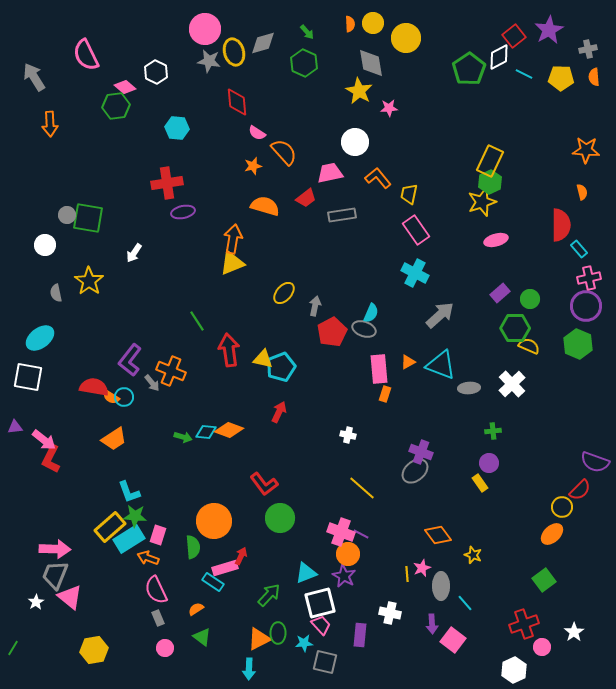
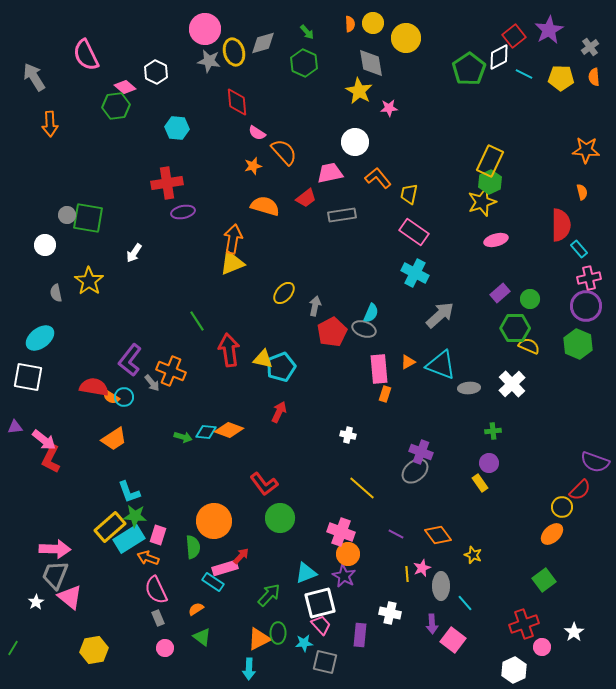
gray cross at (588, 49): moved 2 px right, 2 px up; rotated 24 degrees counterclockwise
pink rectangle at (416, 230): moved 2 px left, 2 px down; rotated 20 degrees counterclockwise
purple line at (361, 534): moved 35 px right
red arrow at (241, 556): rotated 18 degrees clockwise
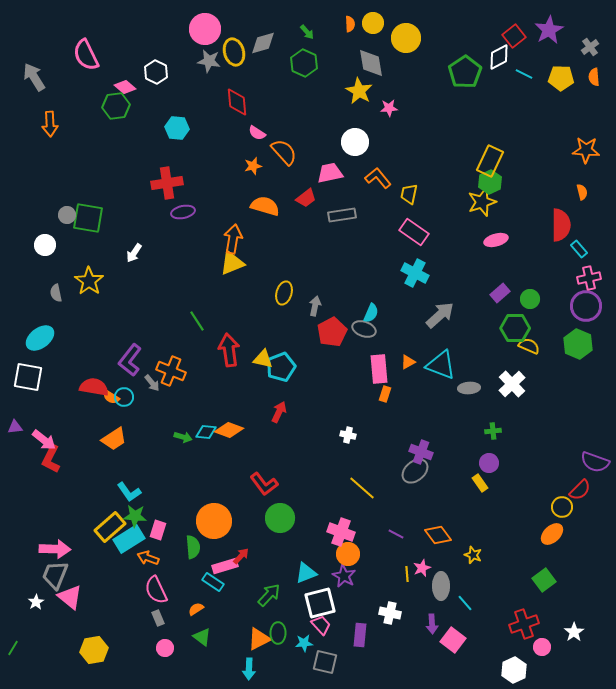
green pentagon at (469, 69): moved 4 px left, 3 px down
yellow ellipse at (284, 293): rotated 25 degrees counterclockwise
cyan L-shape at (129, 492): rotated 15 degrees counterclockwise
pink rectangle at (158, 535): moved 5 px up
pink rectangle at (225, 568): moved 2 px up
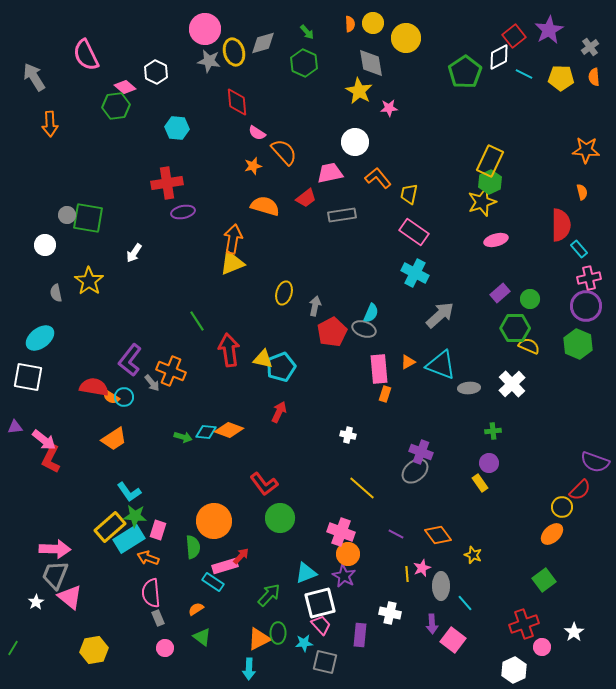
pink semicircle at (156, 590): moved 5 px left, 3 px down; rotated 20 degrees clockwise
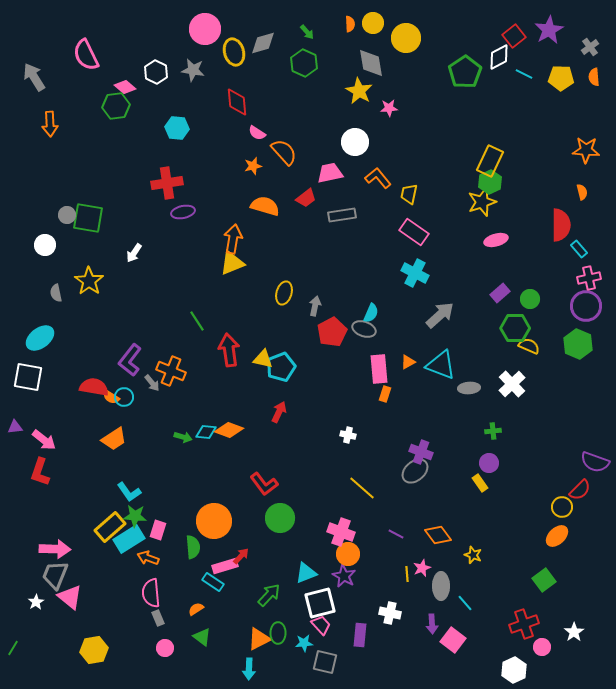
gray star at (209, 61): moved 16 px left, 9 px down
red L-shape at (51, 459): moved 11 px left, 13 px down; rotated 8 degrees counterclockwise
orange ellipse at (552, 534): moved 5 px right, 2 px down
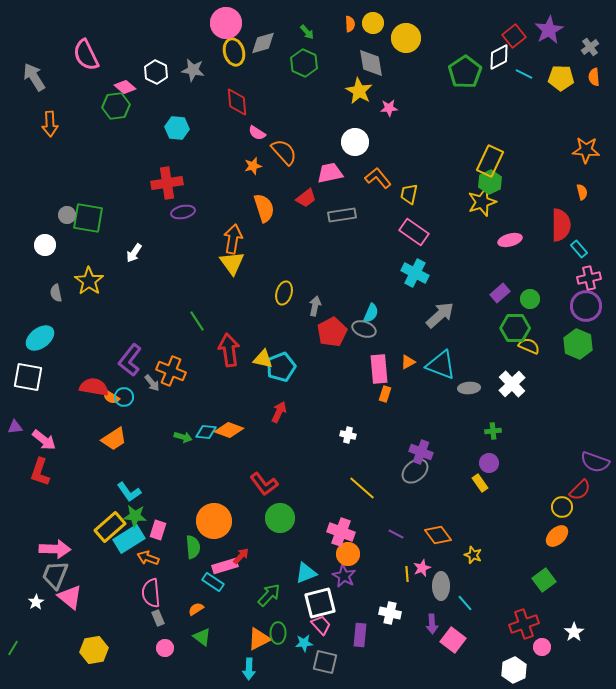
pink circle at (205, 29): moved 21 px right, 6 px up
orange semicircle at (265, 206): moved 1 px left, 2 px down; rotated 56 degrees clockwise
pink ellipse at (496, 240): moved 14 px right
yellow triangle at (232, 263): rotated 44 degrees counterclockwise
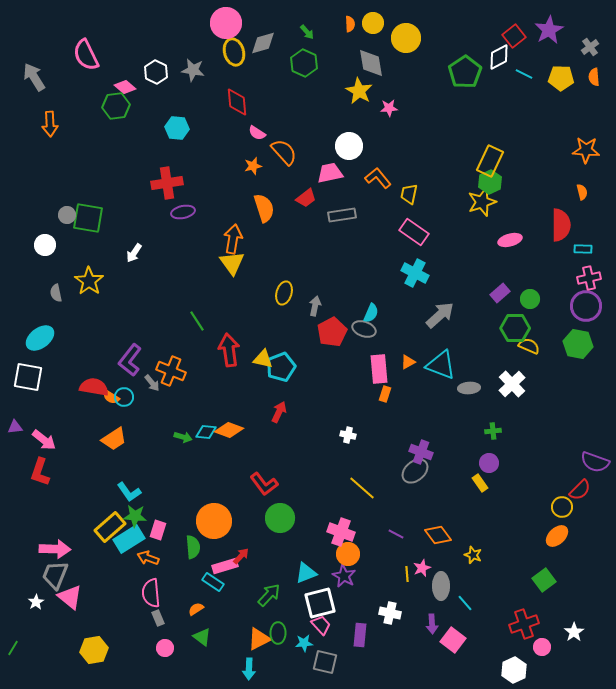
white circle at (355, 142): moved 6 px left, 4 px down
cyan rectangle at (579, 249): moved 4 px right; rotated 48 degrees counterclockwise
green hexagon at (578, 344): rotated 12 degrees counterclockwise
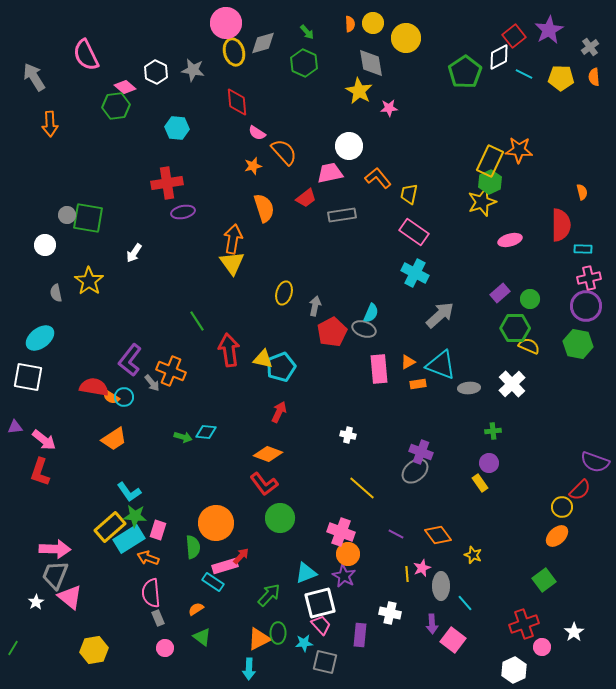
orange star at (586, 150): moved 67 px left
orange rectangle at (385, 394): moved 33 px right, 10 px up; rotated 63 degrees clockwise
orange diamond at (229, 430): moved 39 px right, 24 px down
orange circle at (214, 521): moved 2 px right, 2 px down
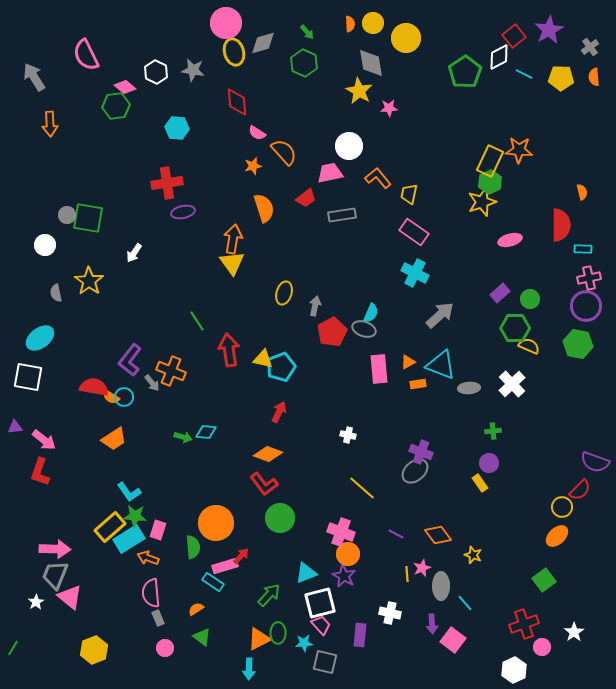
yellow hexagon at (94, 650): rotated 12 degrees counterclockwise
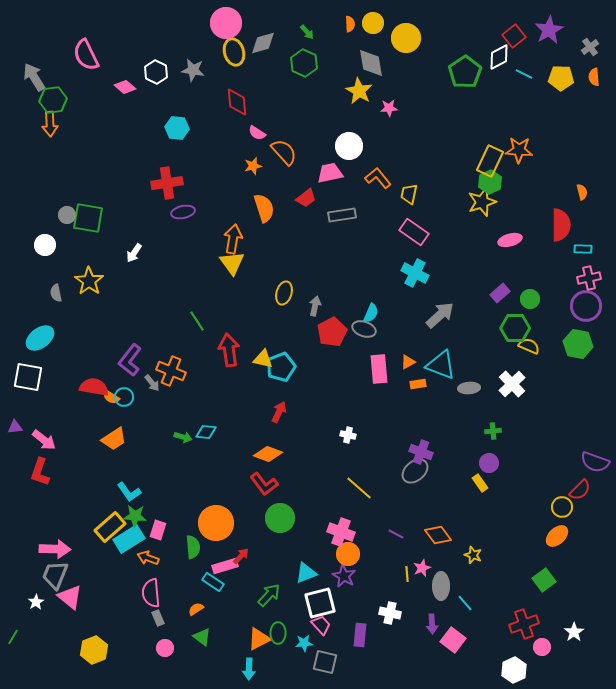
green hexagon at (116, 106): moved 63 px left, 6 px up
yellow line at (362, 488): moved 3 px left
green line at (13, 648): moved 11 px up
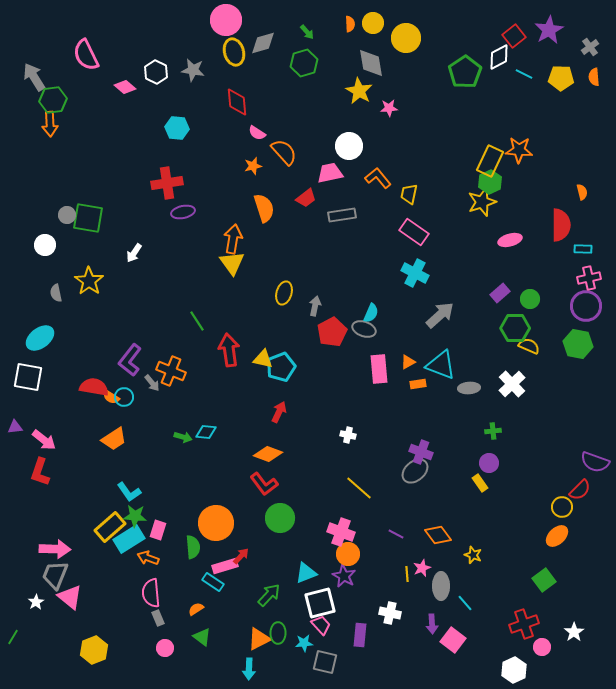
pink circle at (226, 23): moved 3 px up
green hexagon at (304, 63): rotated 20 degrees clockwise
